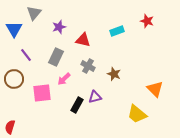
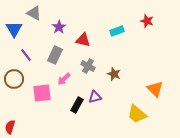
gray triangle: rotated 42 degrees counterclockwise
purple star: rotated 16 degrees counterclockwise
gray rectangle: moved 1 px left, 2 px up
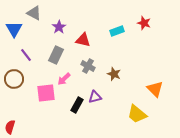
red star: moved 3 px left, 2 px down
gray rectangle: moved 1 px right
pink square: moved 4 px right
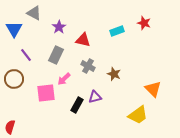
orange triangle: moved 2 px left
yellow trapezoid: moved 1 px right, 1 px down; rotated 75 degrees counterclockwise
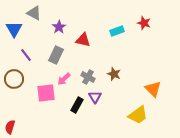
gray cross: moved 11 px down
purple triangle: rotated 48 degrees counterclockwise
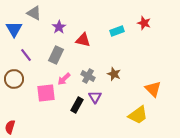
gray cross: moved 1 px up
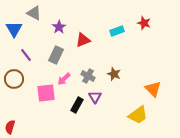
red triangle: rotated 35 degrees counterclockwise
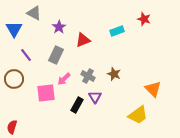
red star: moved 4 px up
red semicircle: moved 2 px right
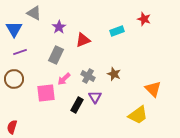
purple line: moved 6 px left, 3 px up; rotated 72 degrees counterclockwise
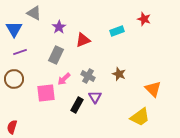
brown star: moved 5 px right
yellow trapezoid: moved 2 px right, 2 px down
